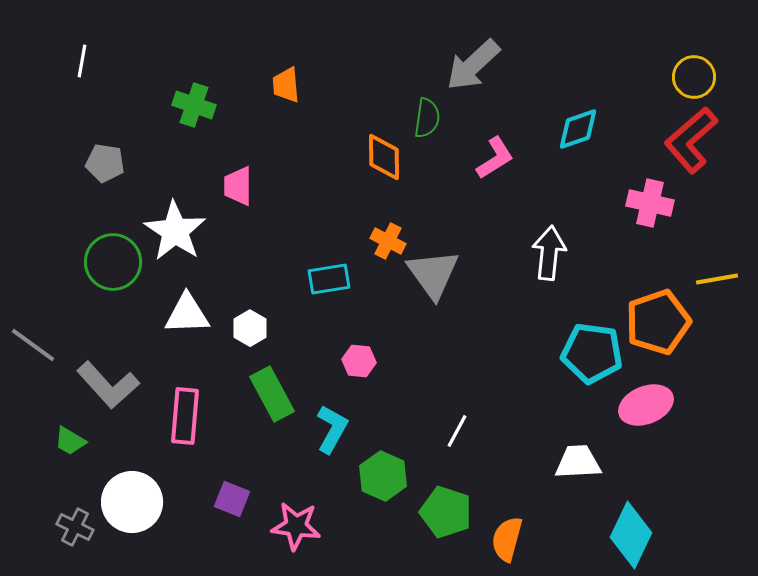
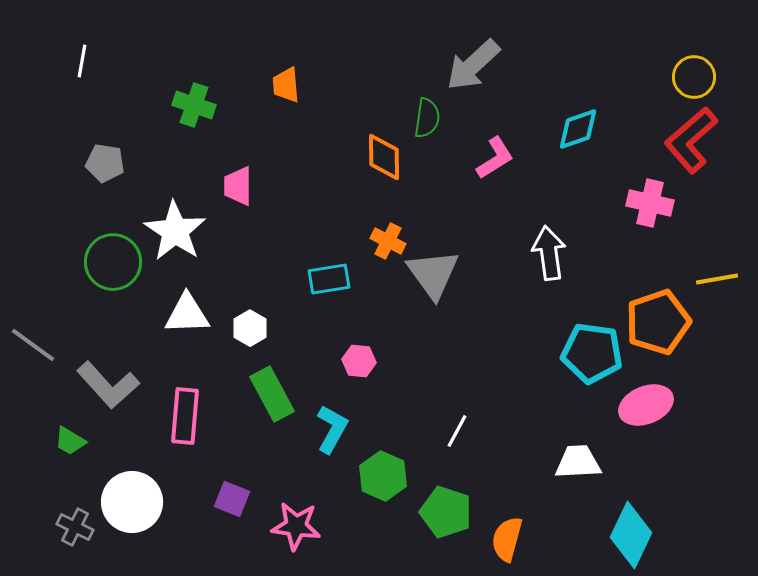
white arrow at (549, 253): rotated 14 degrees counterclockwise
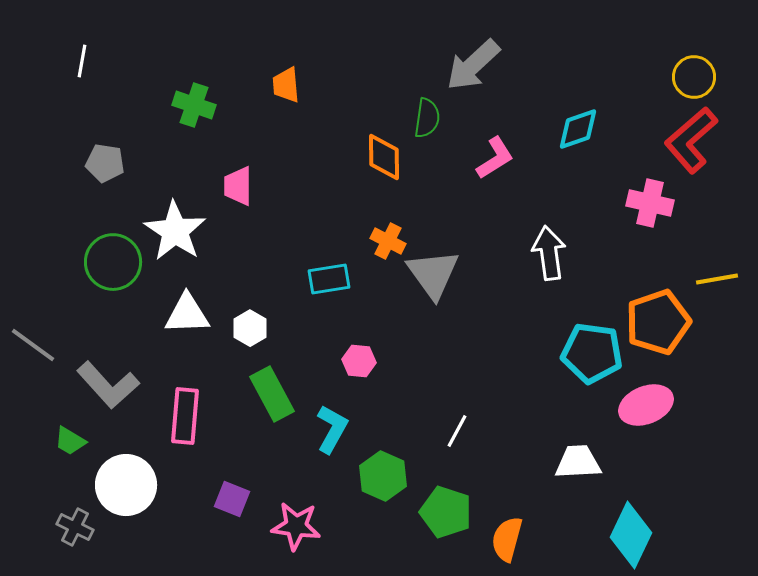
white circle at (132, 502): moved 6 px left, 17 px up
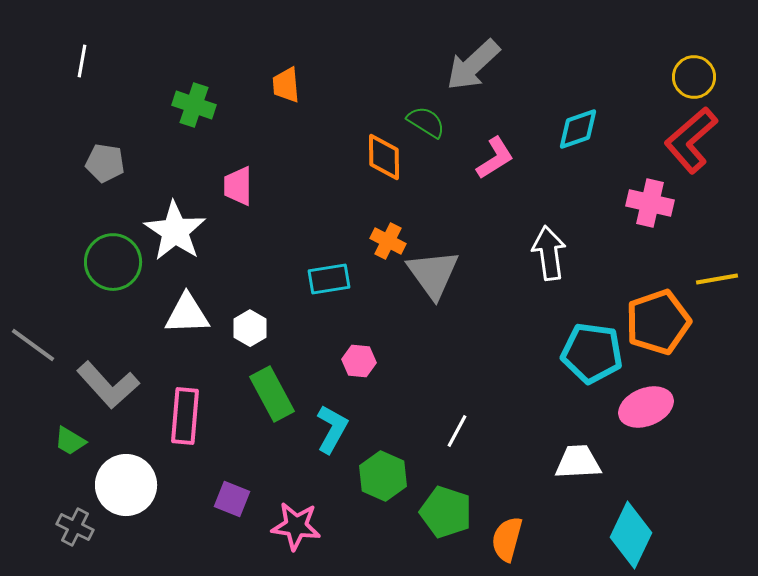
green semicircle at (427, 118): moved 1 px left, 4 px down; rotated 66 degrees counterclockwise
pink ellipse at (646, 405): moved 2 px down
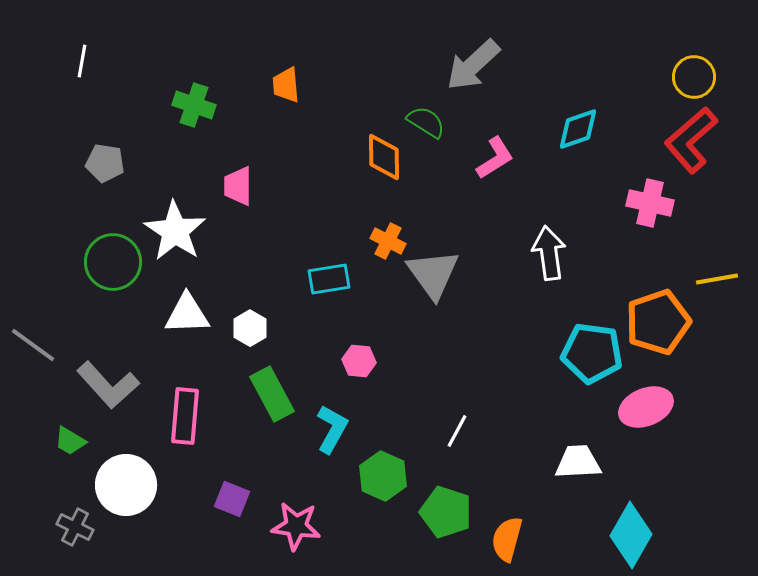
cyan diamond at (631, 535): rotated 4 degrees clockwise
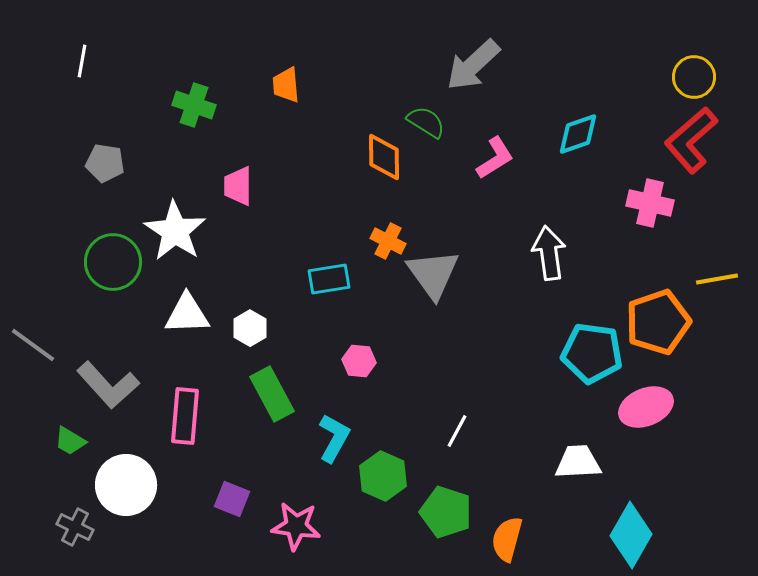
cyan diamond at (578, 129): moved 5 px down
cyan L-shape at (332, 429): moved 2 px right, 9 px down
